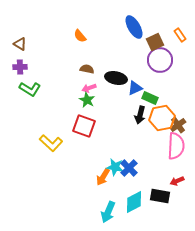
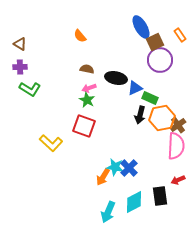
blue ellipse: moved 7 px right
red arrow: moved 1 px right, 1 px up
black rectangle: rotated 72 degrees clockwise
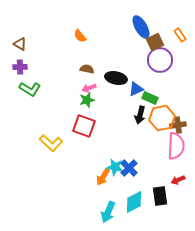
blue triangle: moved 1 px right, 1 px down
green star: rotated 28 degrees clockwise
brown cross: rotated 28 degrees clockwise
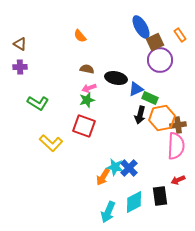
green L-shape: moved 8 px right, 14 px down
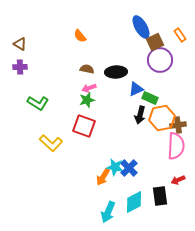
black ellipse: moved 6 px up; rotated 15 degrees counterclockwise
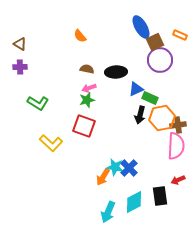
orange rectangle: rotated 32 degrees counterclockwise
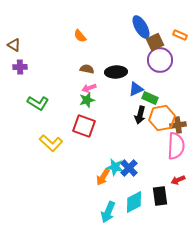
brown triangle: moved 6 px left, 1 px down
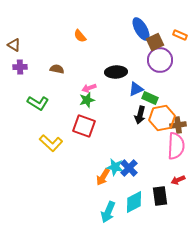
blue ellipse: moved 2 px down
brown semicircle: moved 30 px left
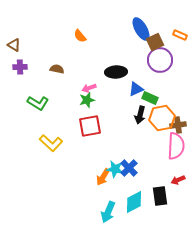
red square: moved 6 px right; rotated 30 degrees counterclockwise
cyan star: moved 2 px down
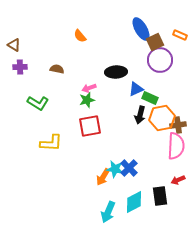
yellow L-shape: rotated 40 degrees counterclockwise
